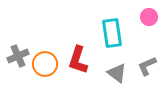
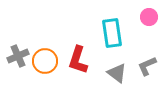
orange circle: moved 3 px up
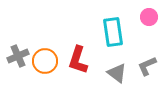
cyan rectangle: moved 1 px right, 1 px up
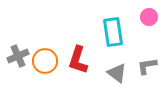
gray L-shape: rotated 15 degrees clockwise
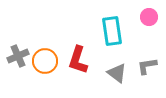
cyan rectangle: moved 1 px left, 1 px up
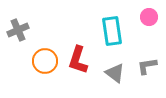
gray cross: moved 26 px up
gray triangle: moved 2 px left
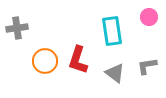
gray cross: moved 1 px left, 2 px up; rotated 15 degrees clockwise
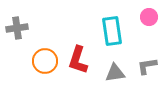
gray triangle: rotated 45 degrees counterclockwise
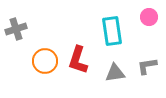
gray cross: moved 1 px left, 1 px down; rotated 10 degrees counterclockwise
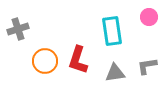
gray cross: moved 2 px right
